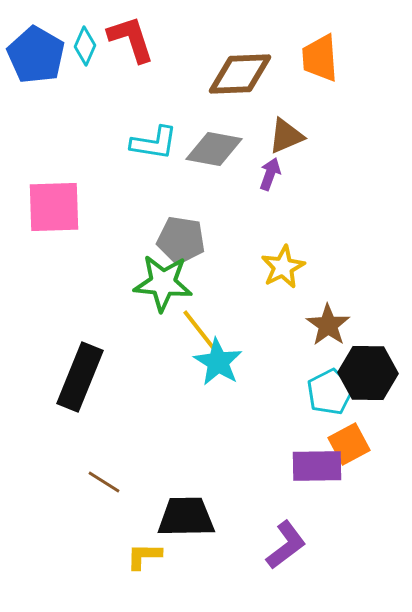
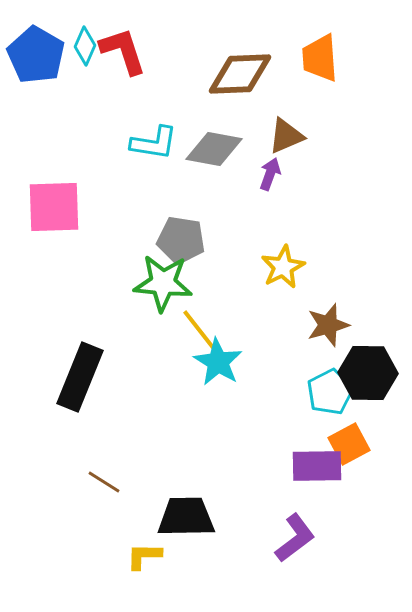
red L-shape: moved 8 px left, 12 px down
brown star: rotated 21 degrees clockwise
purple L-shape: moved 9 px right, 7 px up
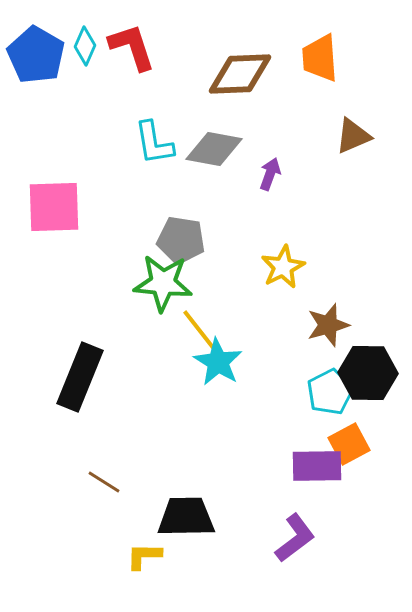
red L-shape: moved 9 px right, 4 px up
brown triangle: moved 67 px right
cyan L-shape: rotated 72 degrees clockwise
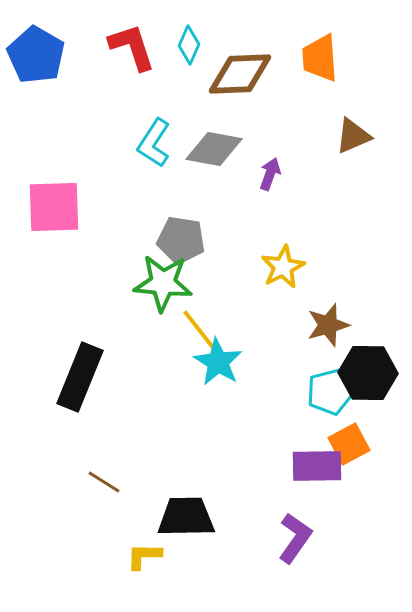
cyan diamond: moved 104 px right, 1 px up
cyan L-shape: rotated 42 degrees clockwise
cyan pentagon: rotated 12 degrees clockwise
purple L-shape: rotated 18 degrees counterclockwise
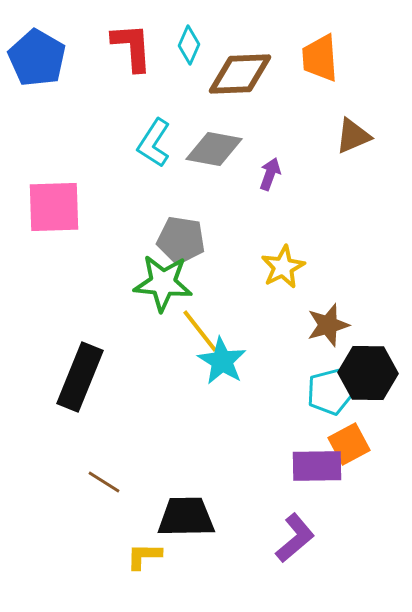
red L-shape: rotated 14 degrees clockwise
blue pentagon: moved 1 px right, 3 px down
cyan star: moved 4 px right, 1 px up
purple L-shape: rotated 15 degrees clockwise
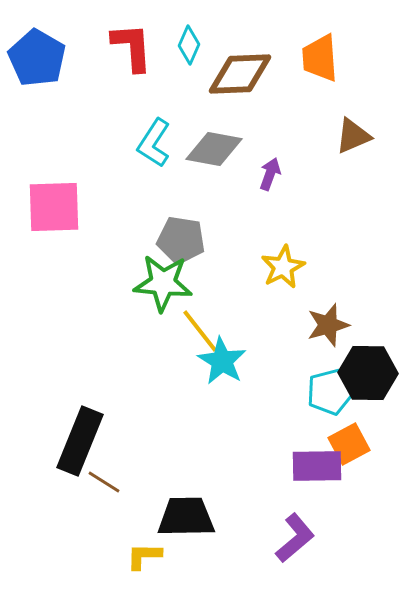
black rectangle: moved 64 px down
